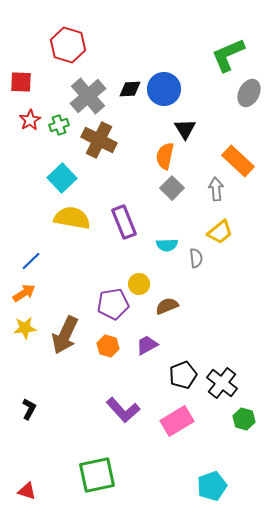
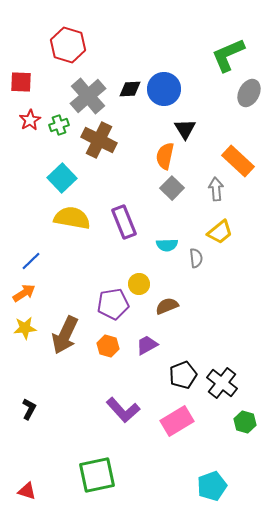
green hexagon: moved 1 px right, 3 px down
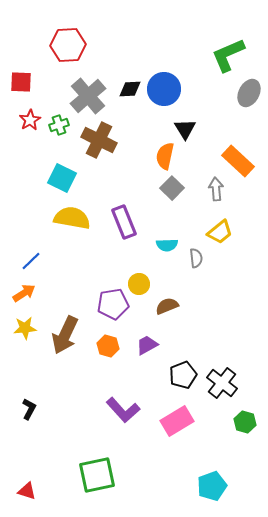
red hexagon: rotated 20 degrees counterclockwise
cyan square: rotated 20 degrees counterclockwise
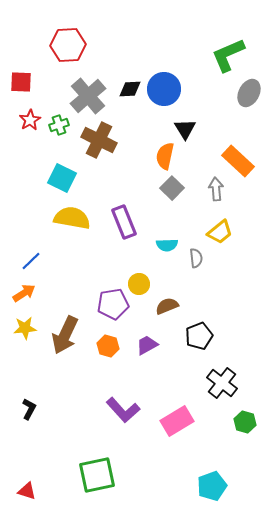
black pentagon: moved 16 px right, 39 px up
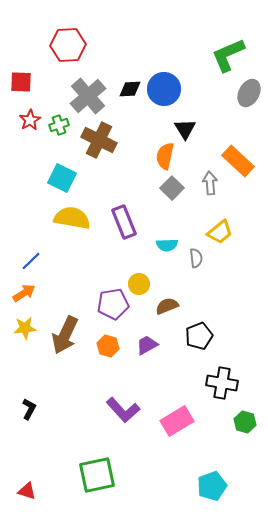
gray arrow: moved 6 px left, 6 px up
black cross: rotated 28 degrees counterclockwise
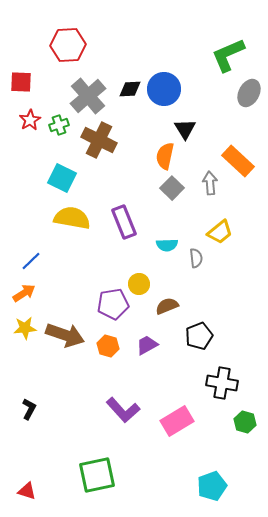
brown arrow: rotated 96 degrees counterclockwise
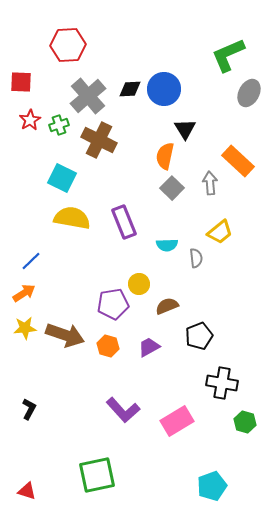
purple trapezoid: moved 2 px right, 2 px down
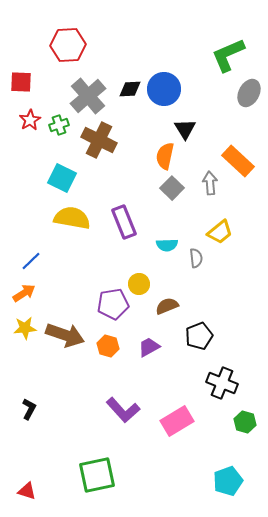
black cross: rotated 12 degrees clockwise
cyan pentagon: moved 16 px right, 5 px up
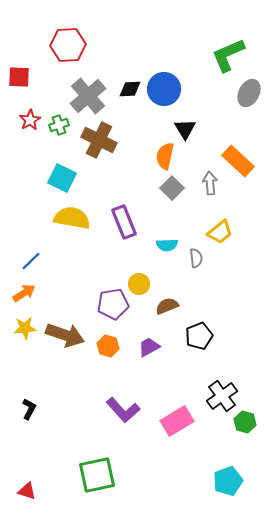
red square: moved 2 px left, 5 px up
black cross: moved 13 px down; rotated 32 degrees clockwise
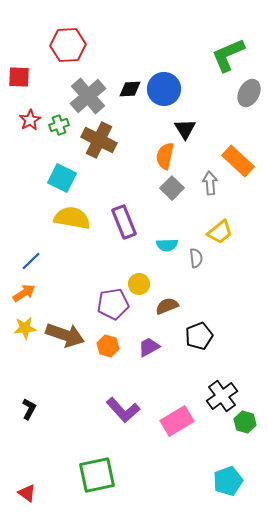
red triangle: moved 2 px down; rotated 18 degrees clockwise
